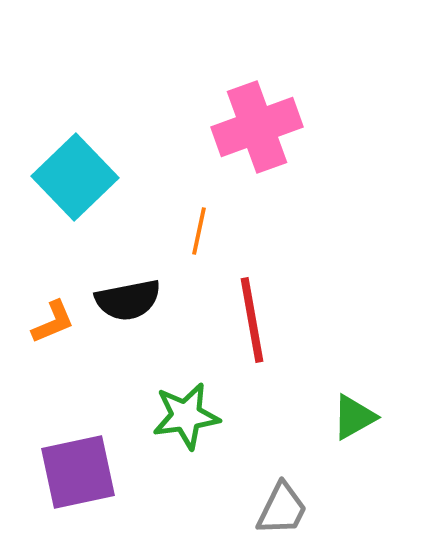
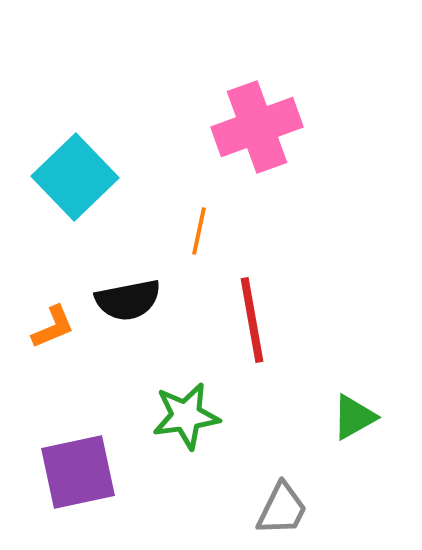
orange L-shape: moved 5 px down
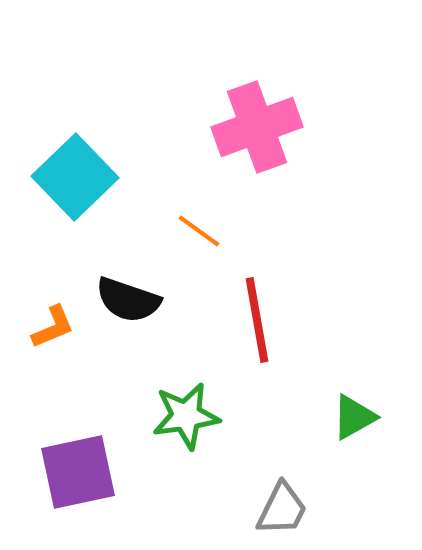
orange line: rotated 66 degrees counterclockwise
black semicircle: rotated 30 degrees clockwise
red line: moved 5 px right
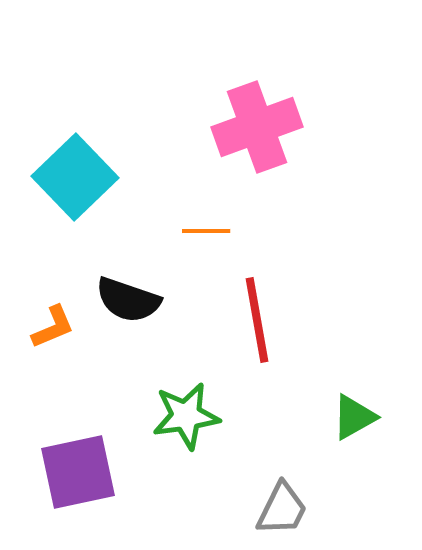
orange line: moved 7 px right; rotated 36 degrees counterclockwise
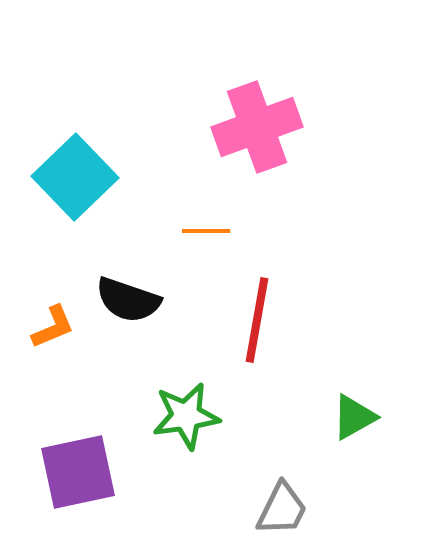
red line: rotated 20 degrees clockwise
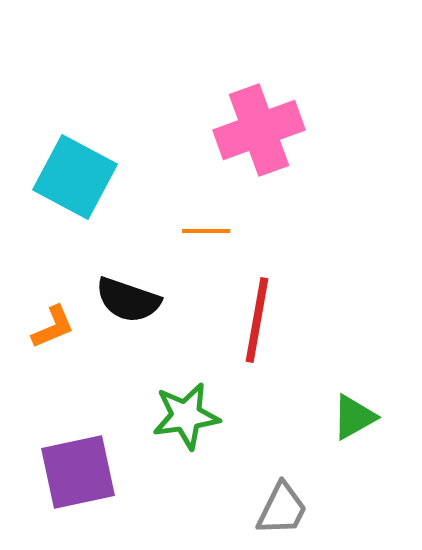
pink cross: moved 2 px right, 3 px down
cyan square: rotated 18 degrees counterclockwise
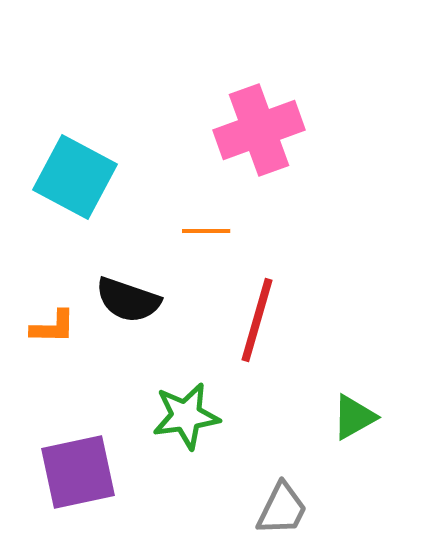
red line: rotated 6 degrees clockwise
orange L-shape: rotated 24 degrees clockwise
